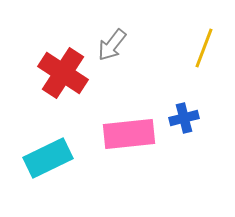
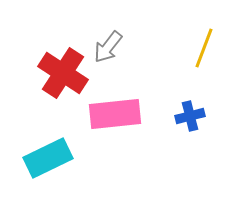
gray arrow: moved 4 px left, 2 px down
blue cross: moved 6 px right, 2 px up
pink rectangle: moved 14 px left, 20 px up
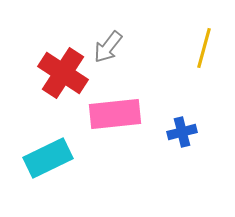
yellow line: rotated 6 degrees counterclockwise
blue cross: moved 8 px left, 16 px down
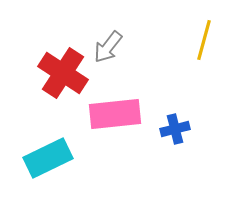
yellow line: moved 8 px up
blue cross: moved 7 px left, 3 px up
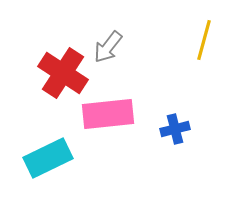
pink rectangle: moved 7 px left
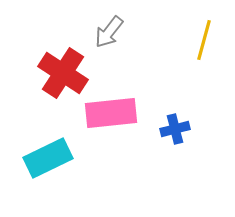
gray arrow: moved 1 px right, 15 px up
pink rectangle: moved 3 px right, 1 px up
